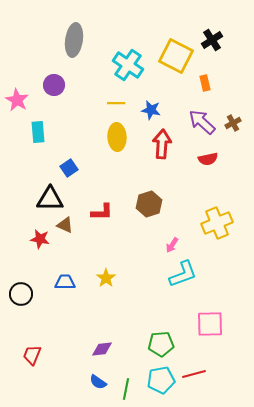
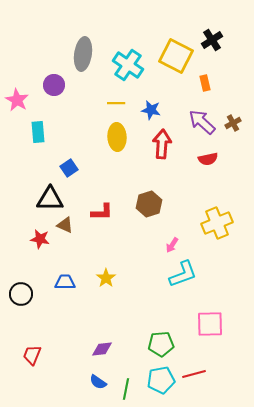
gray ellipse: moved 9 px right, 14 px down
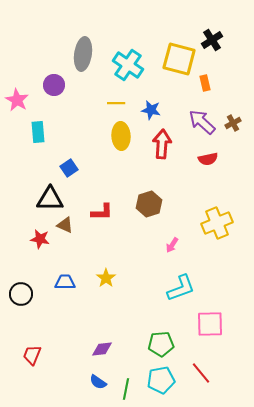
yellow square: moved 3 px right, 3 px down; rotated 12 degrees counterclockwise
yellow ellipse: moved 4 px right, 1 px up
cyan L-shape: moved 2 px left, 14 px down
red line: moved 7 px right, 1 px up; rotated 65 degrees clockwise
